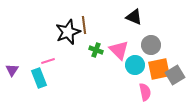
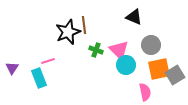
cyan circle: moved 9 px left
purple triangle: moved 2 px up
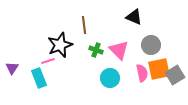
black star: moved 8 px left, 13 px down
cyan circle: moved 16 px left, 13 px down
pink semicircle: moved 3 px left, 19 px up
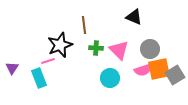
gray circle: moved 1 px left, 4 px down
green cross: moved 2 px up; rotated 16 degrees counterclockwise
pink semicircle: moved 1 px right, 3 px up; rotated 84 degrees clockwise
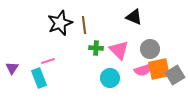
black star: moved 22 px up
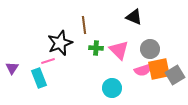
black star: moved 20 px down
cyan circle: moved 2 px right, 10 px down
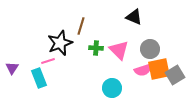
brown line: moved 3 px left, 1 px down; rotated 24 degrees clockwise
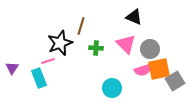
pink triangle: moved 7 px right, 6 px up
gray square: moved 6 px down
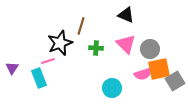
black triangle: moved 8 px left, 2 px up
pink semicircle: moved 4 px down
